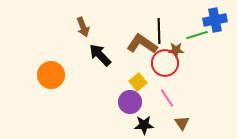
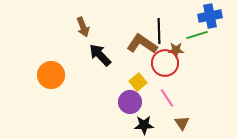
blue cross: moved 5 px left, 4 px up
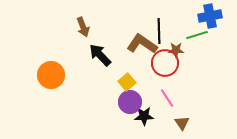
yellow square: moved 11 px left
black star: moved 9 px up
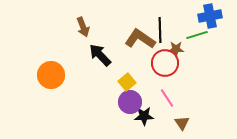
black line: moved 1 px right, 1 px up
brown L-shape: moved 2 px left, 5 px up
brown star: moved 1 px up
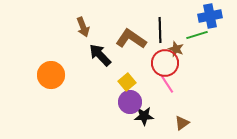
brown L-shape: moved 9 px left
brown star: rotated 21 degrees clockwise
pink line: moved 14 px up
brown triangle: rotated 28 degrees clockwise
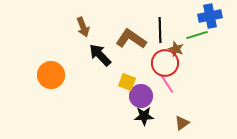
yellow square: rotated 30 degrees counterclockwise
purple circle: moved 11 px right, 6 px up
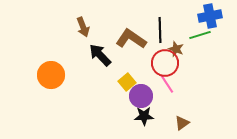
green line: moved 3 px right
yellow square: rotated 30 degrees clockwise
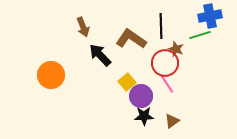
black line: moved 1 px right, 4 px up
brown triangle: moved 10 px left, 2 px up
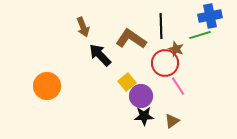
orange circle: moved 4 px left, 11 px down
pink line: moved 11 px right, 2 px down
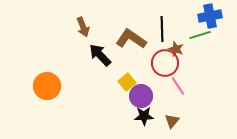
black line: moved 1 px right, 3 px down
brown triangle: rotated 14 degrees counterclockwise
